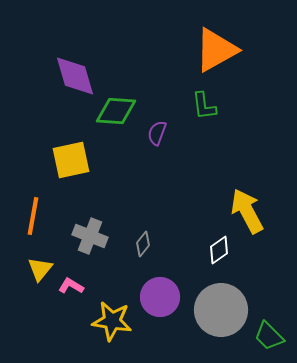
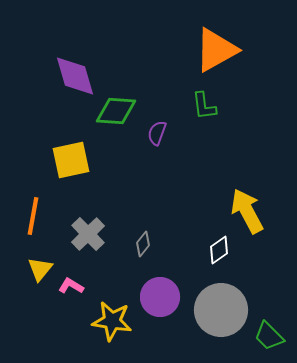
gray cross: moved 2 px left, 2 px up; rotated 24 degrees clockwise
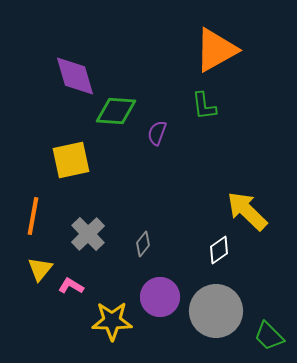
yellow arrow: rotated 18 degrees counterclockwise
gray circle: moved 5 px left, 1 px down
yellow star: rotated 9 degrees counterclockwise
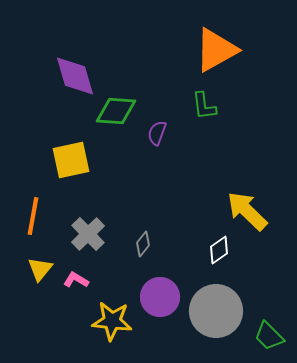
pink L-shape: moved 5 px right, 6 px up
yellow star: rotated 6 degrees clockwise
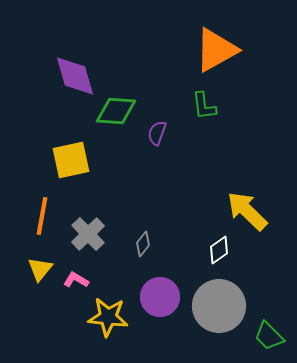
orange line: moved 9 px right
gray circle: moved 3 px right, 5 px up
yellow star: moved 4 px left, 4 px up
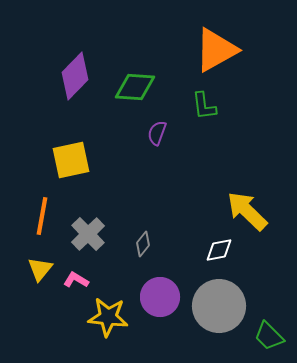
purple diamond: rotated 60 degrees clockwise
green diamond: moved 19 px right, 24 px up
white diamond: rotated 24 degrees clockwise
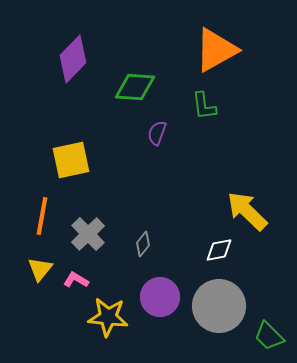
purple diamond: moved 2 px left, 17 px up
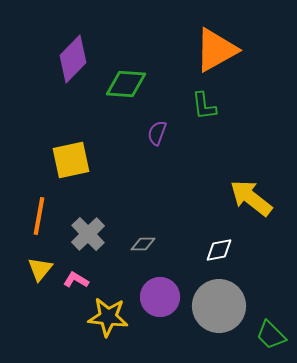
green diamond: moved 9 px left, 3 px up
yellow arrow: moved 4 px right, 13 px up; rotated 6 degrees counterclockwise
orange line: moved 3 px left
gray diamond: rotated 50 degrees clockwise
green trapezoid: moved 2 px right, 1 px up
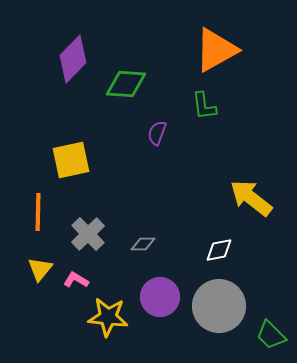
orange line: moved 1 px left, 4 px up; rotated 9 degrees counterclockwise
